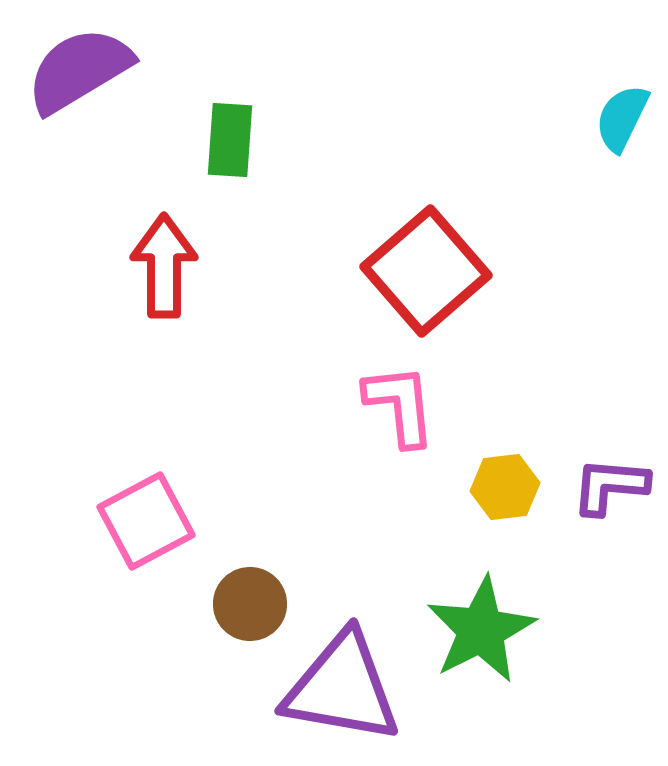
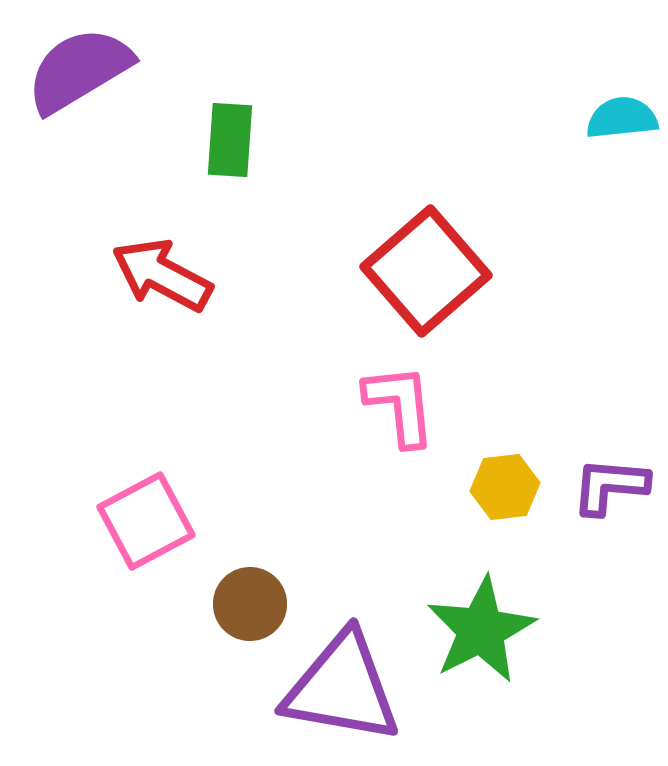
cyan semicircle: rotated 58 degrees clockwise
red arrow: moved 2 px left, 9 px down; rotated 62 degrees counterclockwise
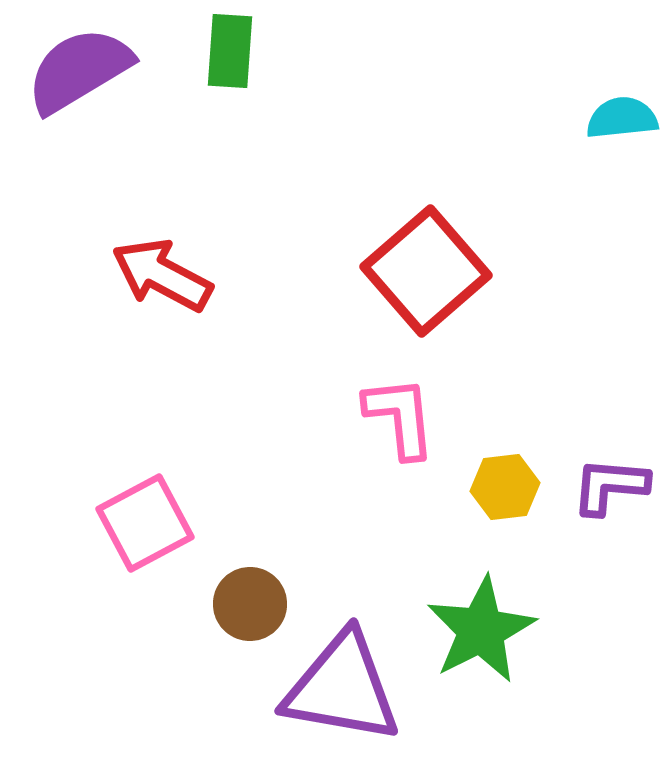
green rectangle: moved 89 px up
pink L-shape: moved 12 px down
pink square: moved 1 px left, 2 px down
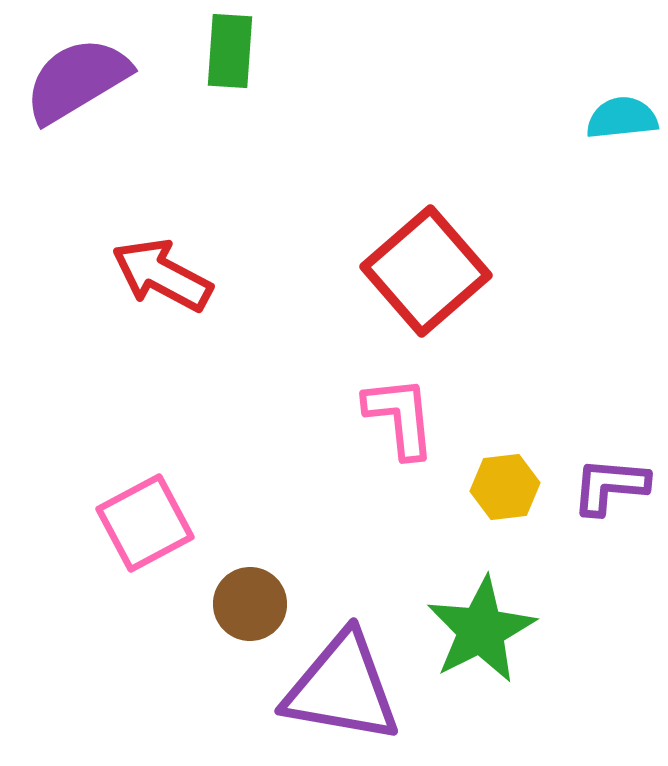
purple semicircle: moved 2 px left, 10 px down
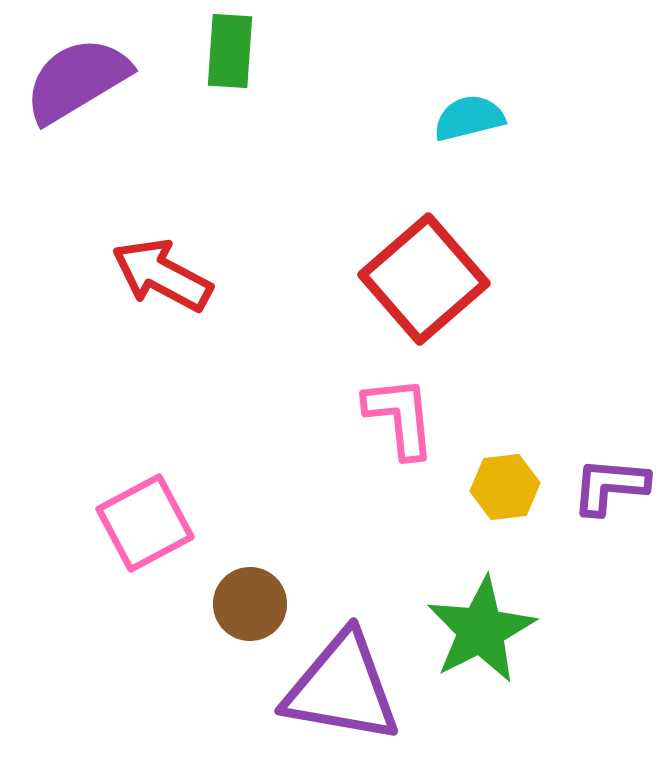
cyan semicircle: moved 153 px left; rotated 8 degrees counterclockwise
red square: moved 2 px left, 8 px down
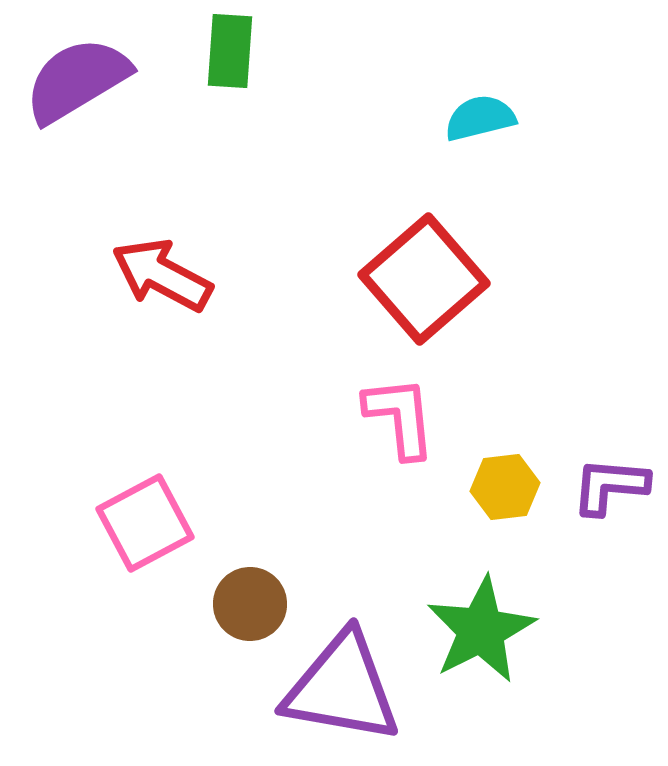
cyan semicircle: moved 11 px right
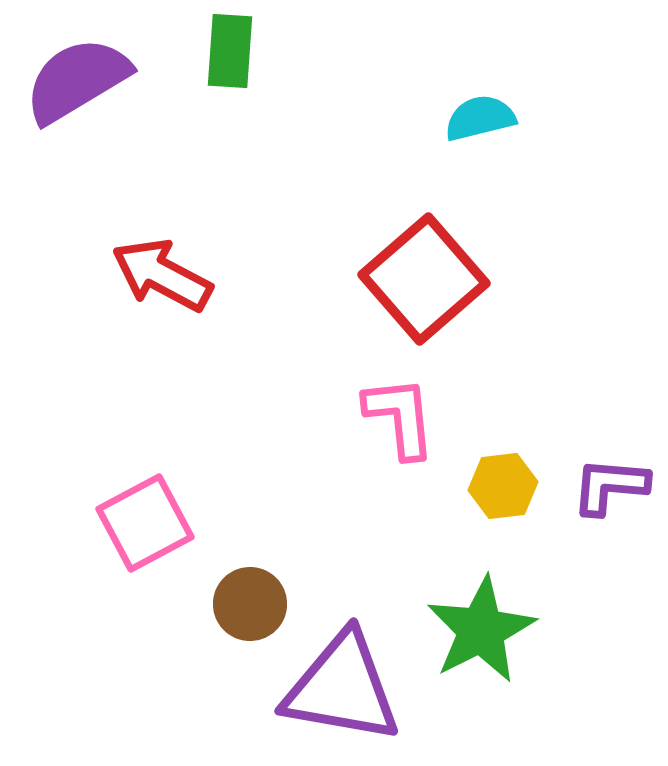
yellow hexagon: moved 2 px left, 1 px up
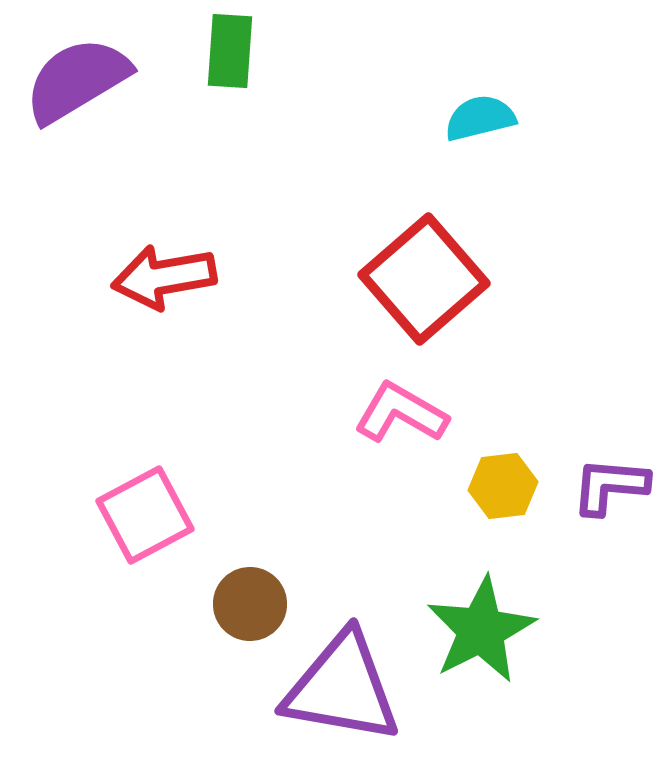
red arrow: moved 2 px right, 2 px down; rotated 38 degrees counterclockwise
pink L-shape: moved 1 px right, 4 px up; rotated 54 degrees counterclockwise
pink square: moved 8 px up
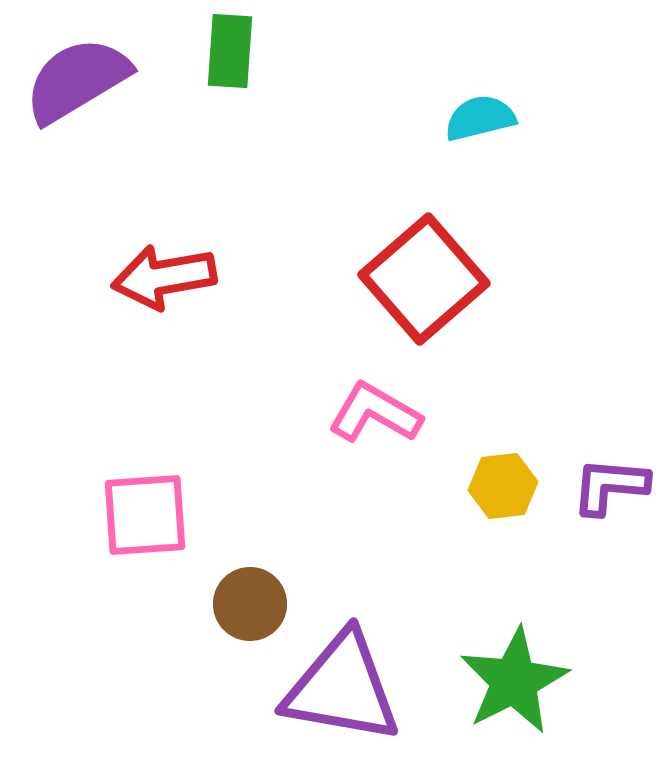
pink L-shape: moved 26 px left
pink square: rotated 24 degrees clockwise
green star: moved 33 px right, 51 px down
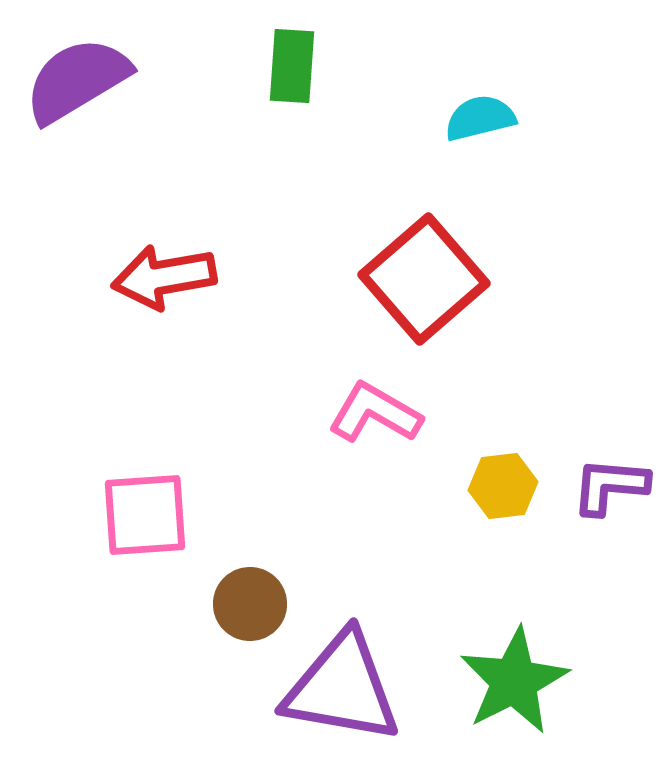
green rectangle: moved 62 px right, 15 px down
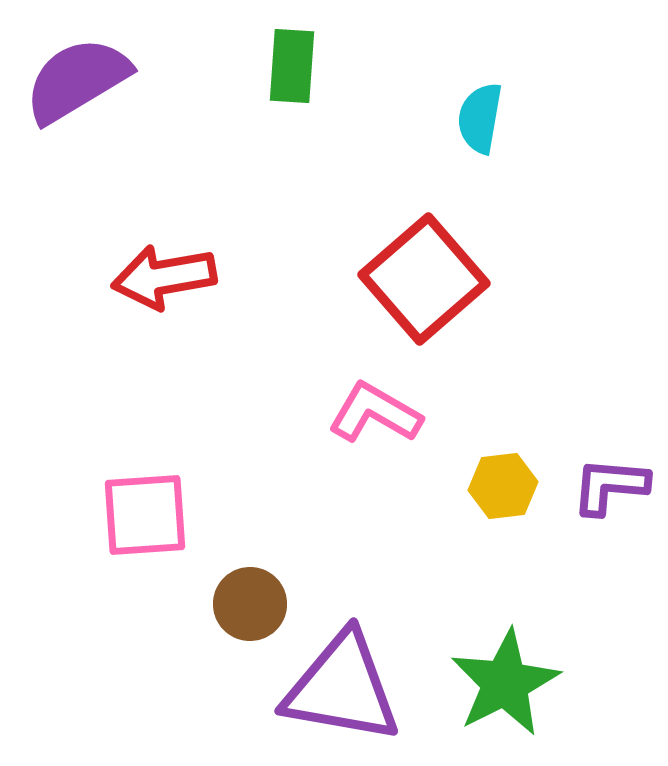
cyan semicircle: rotated 66 degrees counterclockwise
green star: moved 9 px left, 2 px down
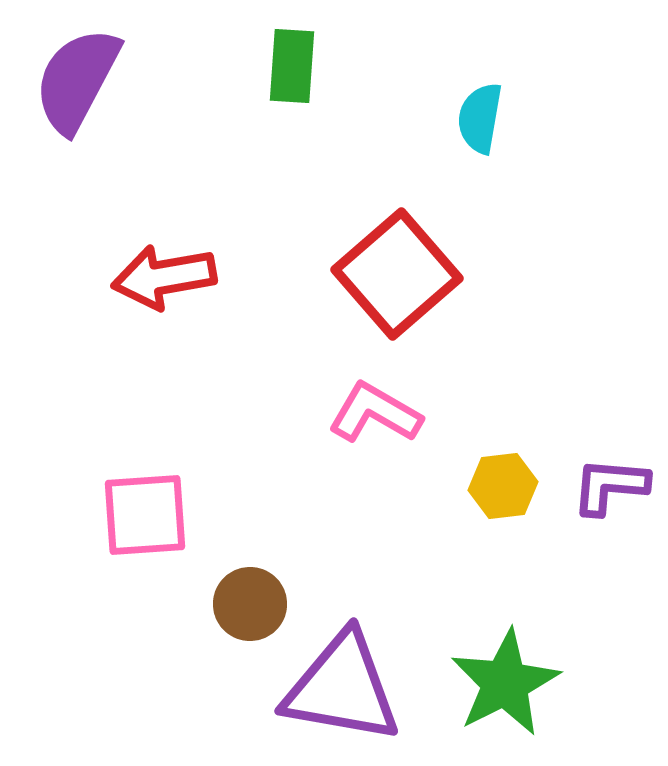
purple semicircle: rotated 31 degrees counterclockwise
red square: moved 27 px left, 5 px up
